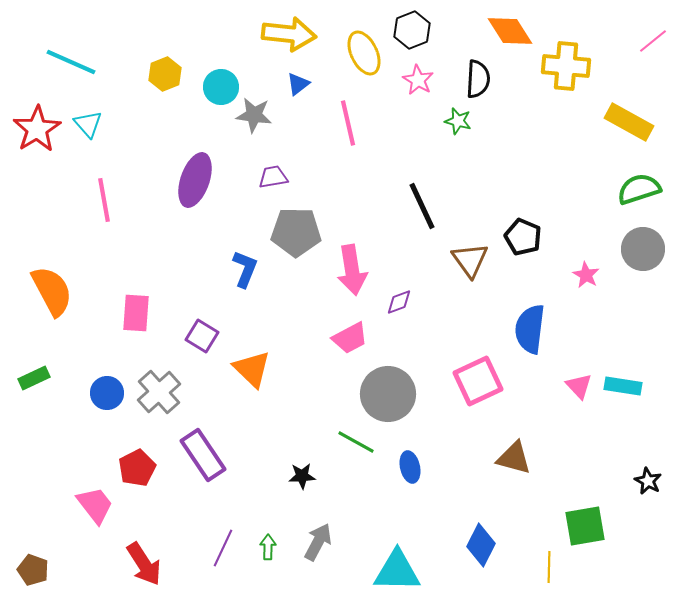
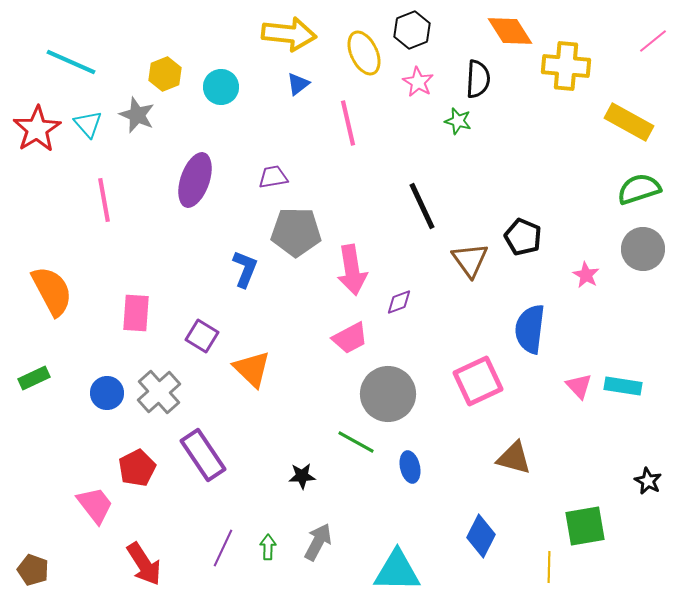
pink star at (418, 80): moved 2 px down
gray star at (254, 115): moved 117 px left; rotated 15 degrees clockwise
blue diamond at (481, 545): moved 9 px up
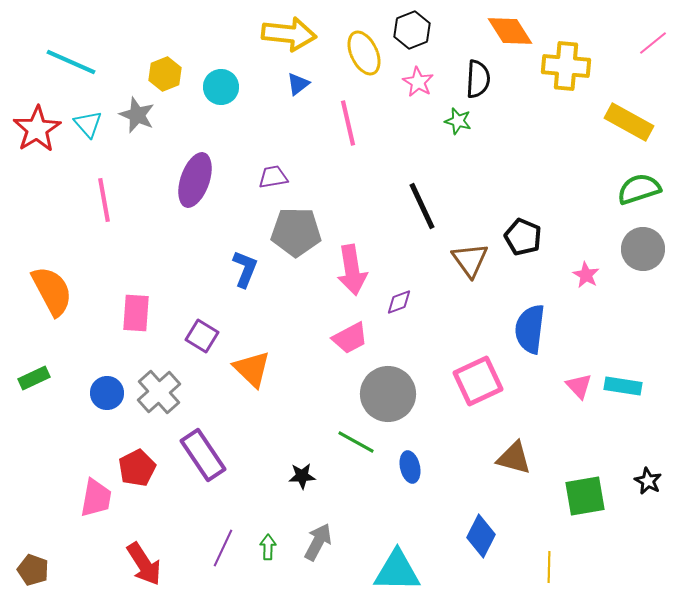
pink line at (653, 41): moved 2 px down
pink trapezoid at (95, 505): moved 1 px right, 7 px up; rotated 48 degrees clockwise
green square at (585, 526): moved 30 px up
